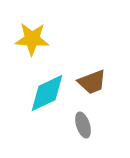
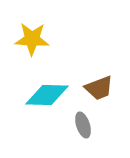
brown trapezoid: moved 7 px right, 6 px down
cyan diamond: moved 2 px down; rotated 27 degrees clockwise
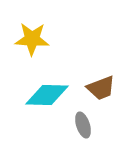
brown trapezoid: moved 2 px right
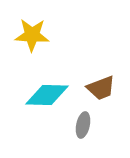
yellow star: moved 4 px up
gray ellipse: rotated 30 degrees clockwise
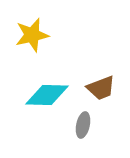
yellow star: rotated 16 degrees counterclockwise
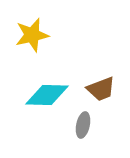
brown trapezoid: moved 1 px down
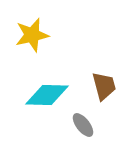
brown trapezoid: moved 3 px right, 3 px up; rotated 84 degrees counterclockwise
gray ellipse: rotated 50 degrees counterclockwise
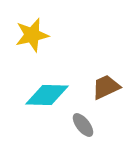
brown trapezoid: moved 2 px right, 1 px down; rotated 100 degrees counterclockwise
